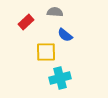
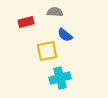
red rectangle: rotated 28 degrees clockwise
yellow square: moved 1 px right, 1 px up; rotated 10 degrees counterclockwise
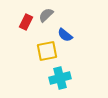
gray semicircle: moved 9 px left, 3 px down; rotated 49 degrees counterclockwise
red rectangle: rotated 49 degrees counterclockwise
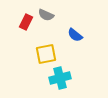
gray semicircle: rotated 112 degrees counterclockwise
blue semicircle: moved 10 px right
yellow square: moved 1 px left, 3 px down
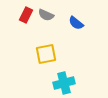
red rectangle: moved 7 px up
blue semicircle: moved 1 px right, 12 px up
cyan cross: moved 4 px right, 5 px down
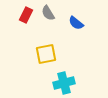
gray semicircle: moved 2 px right, 2 px up; rotated 35 degrees clockwise
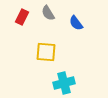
red rectangle: moved 4 px left, 2 px down
blue semicircle: rotated 14 degrees clockwise
yellow square: moved 2 px up; rotated 15 degrees clockwise
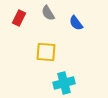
red rectangle: moved 3 px left, 1 px down
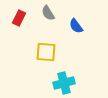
blue semicircle: moved 3 px down
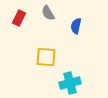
blue semicircle: rotated 49 degrees clockwise
yellow square: moved 5 px down
cyan cross: moved 6 px right
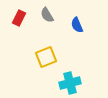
gray semicircle: moved 1 px left, 2 px down
blue semicircle: moved 1 px right, 1 px up; rotated 35 degrees counterclockwise
yellow square: rotated 25 degrees counterclockwise
